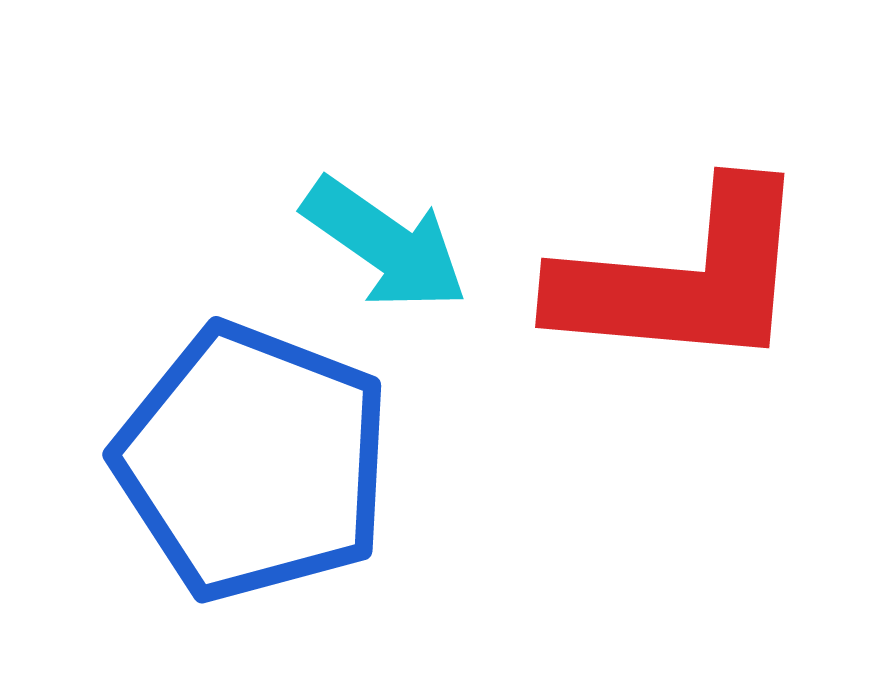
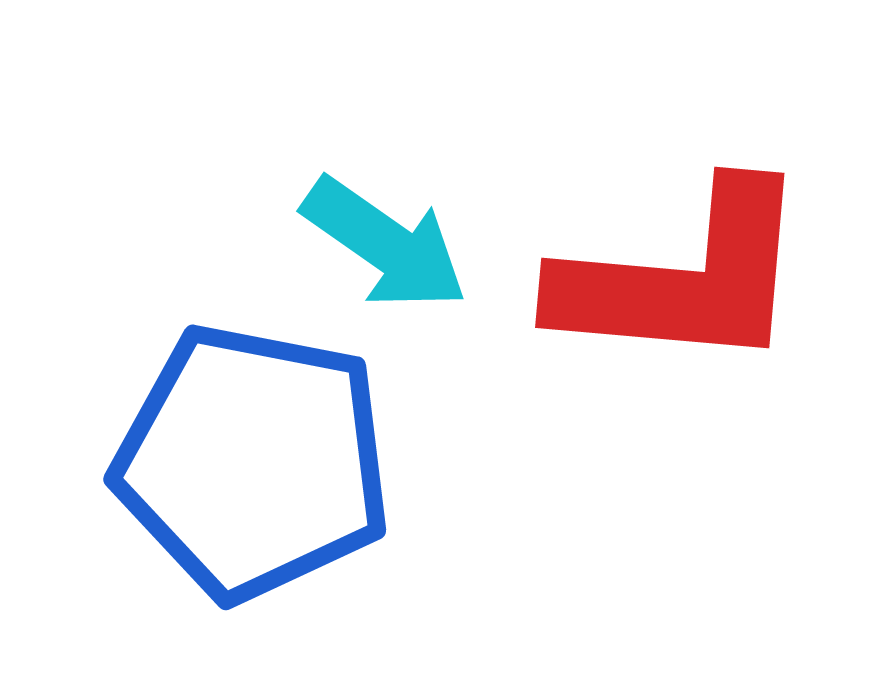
blue pentagon: rotated 10 degrees counterclockwise
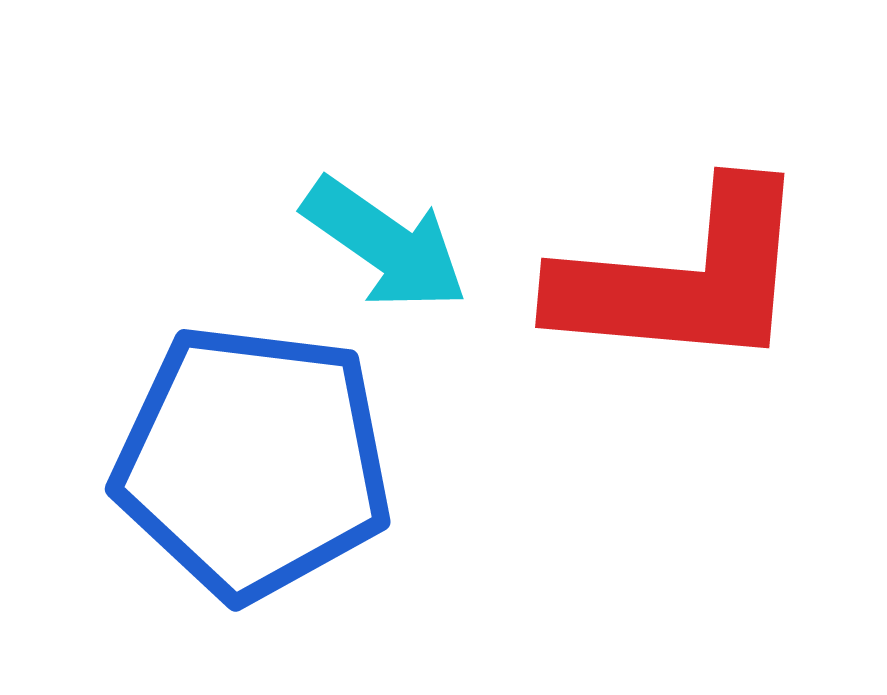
blue pentagon: rotated 4 degrees counterclockwise
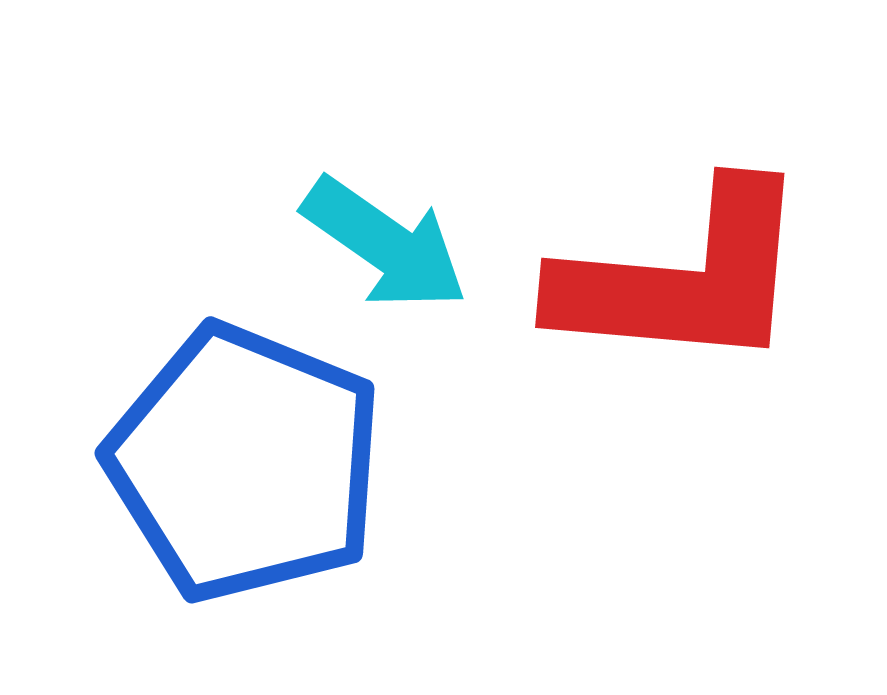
blue pentagon: moved 8 px left, 1 px down; rotated 15 degrees clockwise
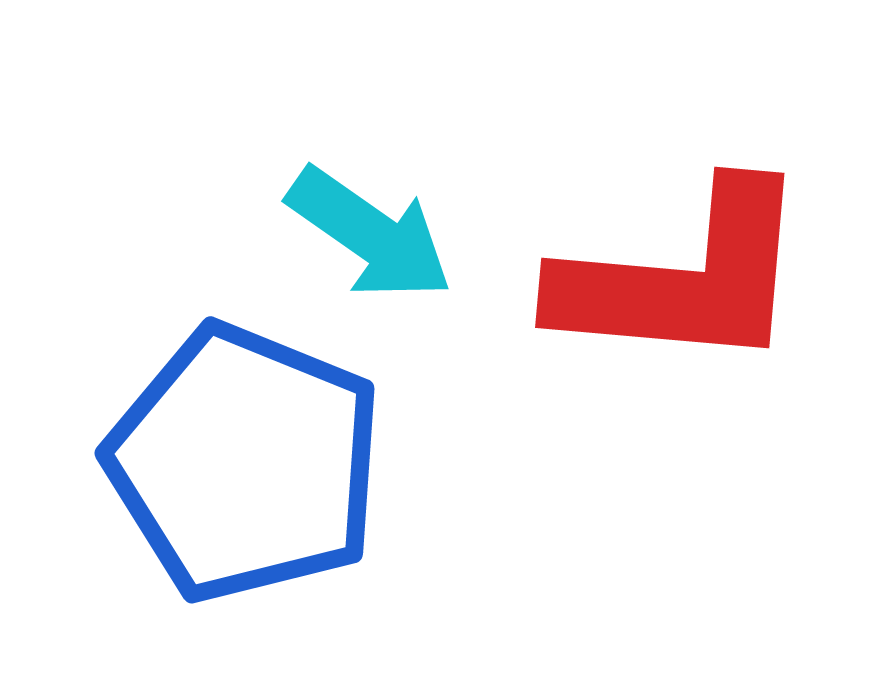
cyan arrow: moved 15 px left, 10 px up
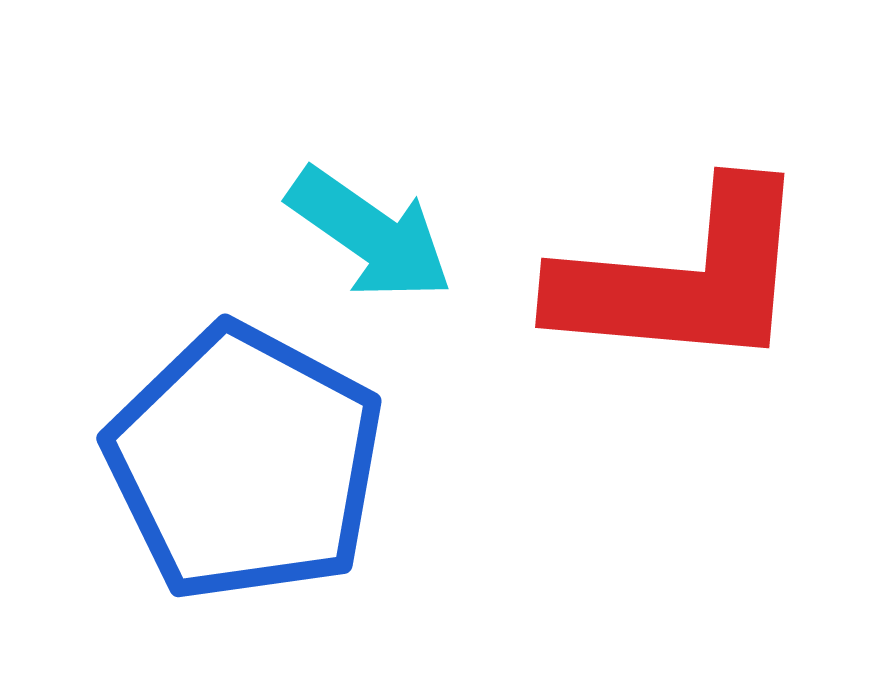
blue pentagon: rotated 6 degrees clockwise
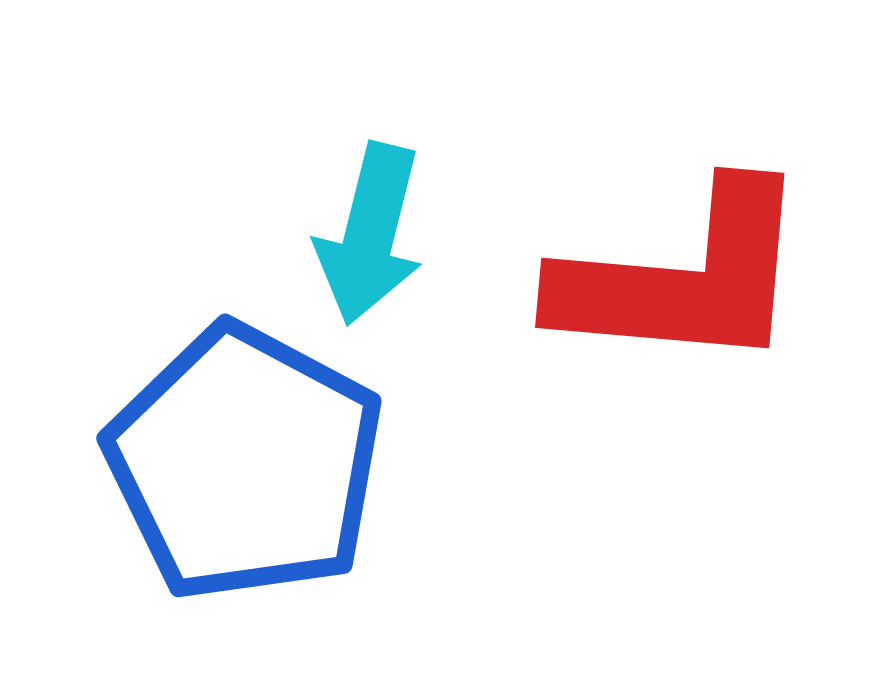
cyan arrow: rotated 69 degrees clockwise
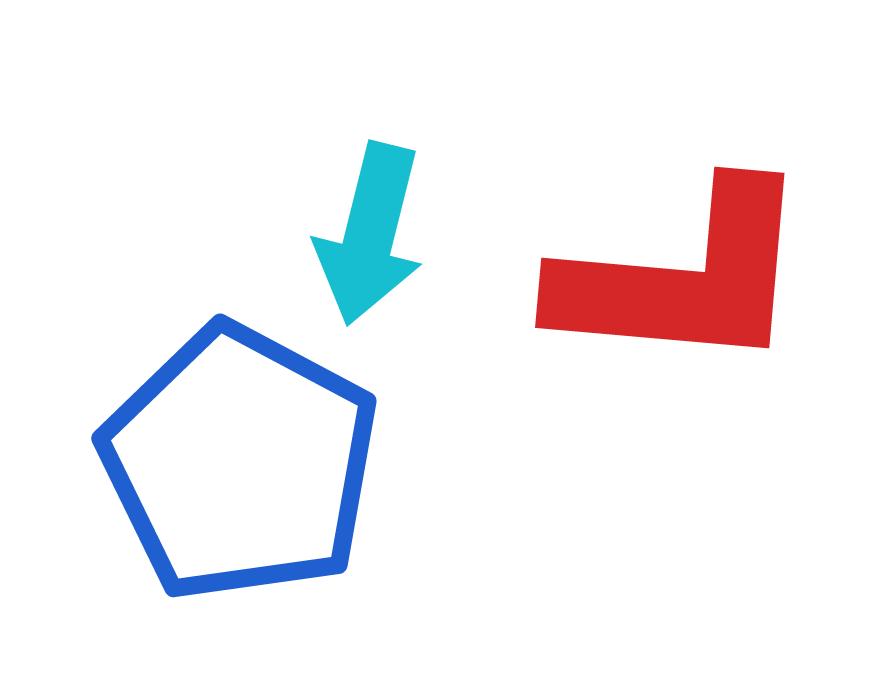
blue pentagon: moved 5 px left
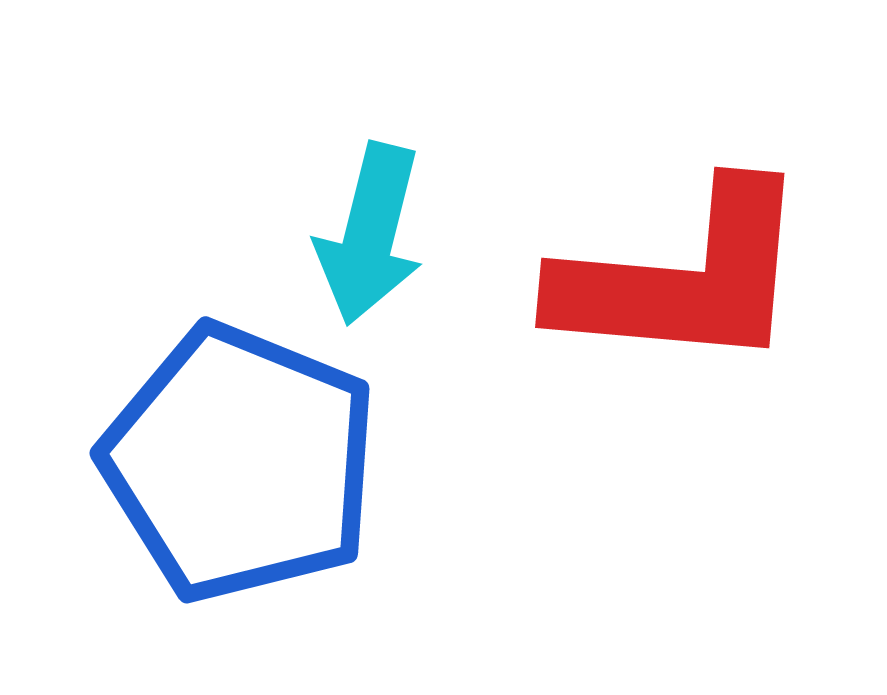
blue pentagon: rotated 6 degrees counterclockwise
